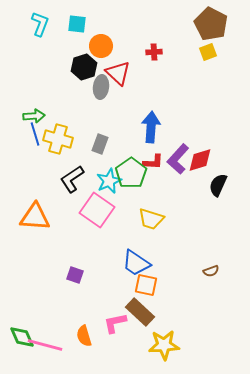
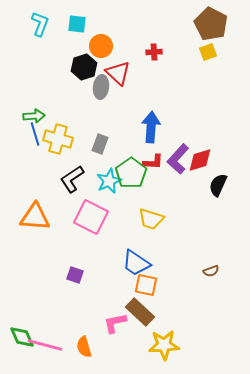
pink square: moved 6 px left, 7 px down; rotated 8 degrees counterclockwise
orange semicircle: moved 11 px down
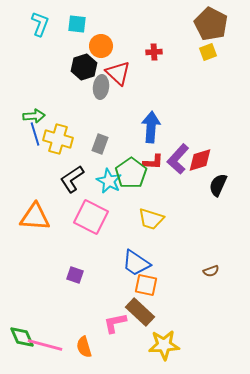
cyan star: rotated 20 degrees counterclockwise
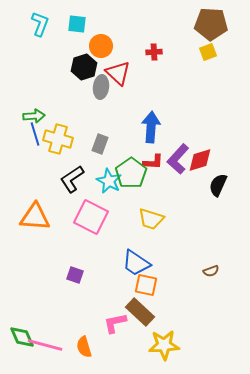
brown pentagon: rotated 24 degrees counterclockwise
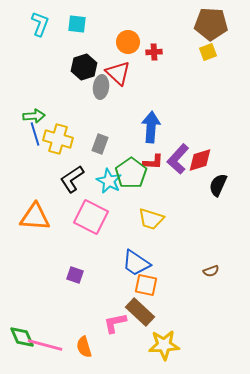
orange circle: moved 27 px right, 4 px up
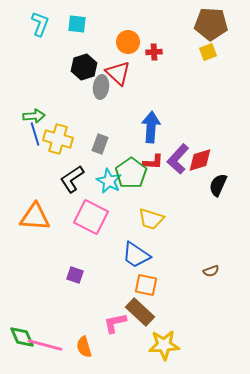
blue trapezoid: moved 8 px up
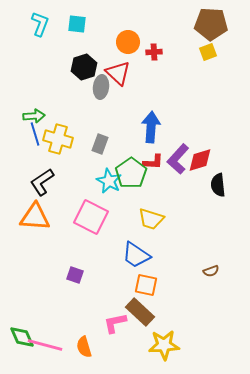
black L-shape: moved 30 px left, 3 px down
black semicircle: rotated 30 degrees counterclockwise
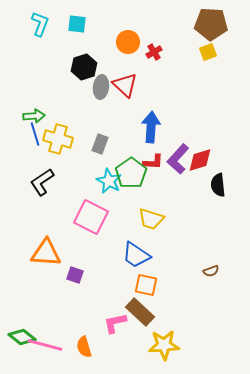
red cross: rotated 28 degrees counterclockwise
red triangle: moved 7 px right, 12 px down
orange triangle: moved 11 px right, 36 px down
green diamond: rotated 28 degrees counterclockwise
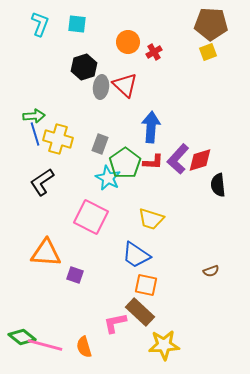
green pentagon: moved 6 px left, 10 px up
cyan star: moved 1 px left, 3 px up
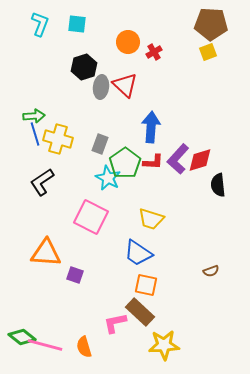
blue trapezoid: moved 2 px right, 2 px up
